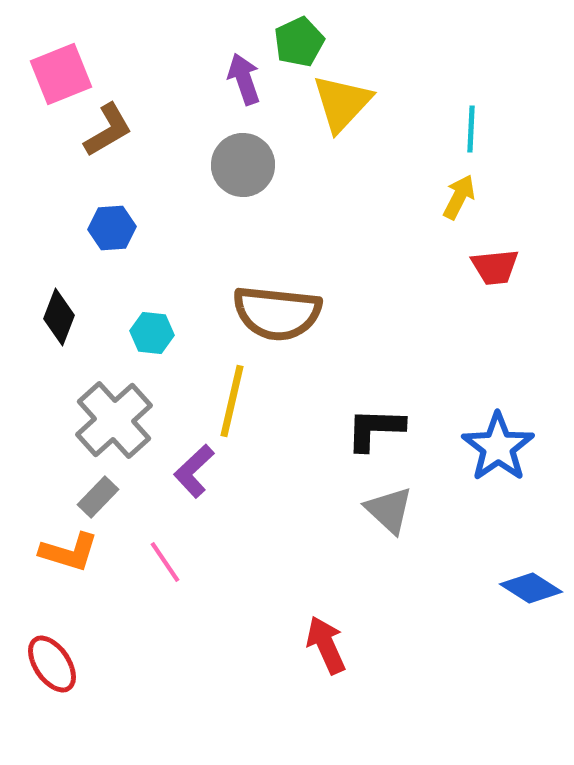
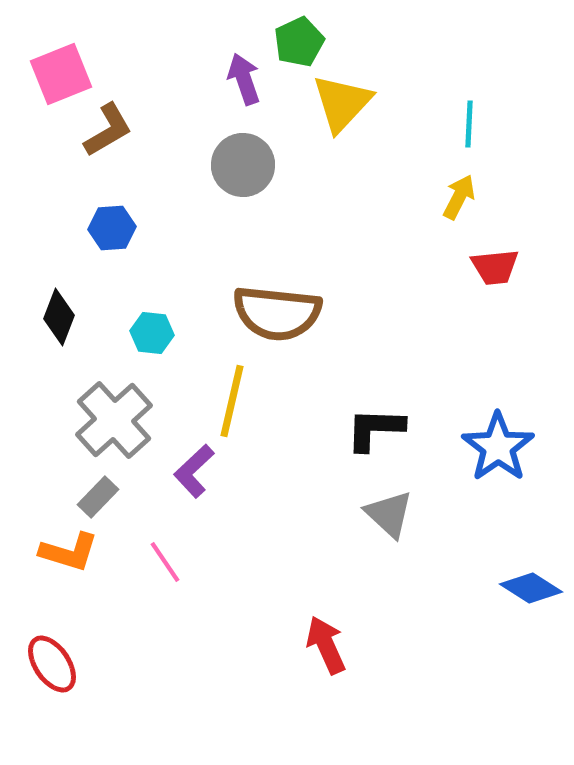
cyan line: moved 2 px left, 5 px up
gray triangle: moved 4 px down
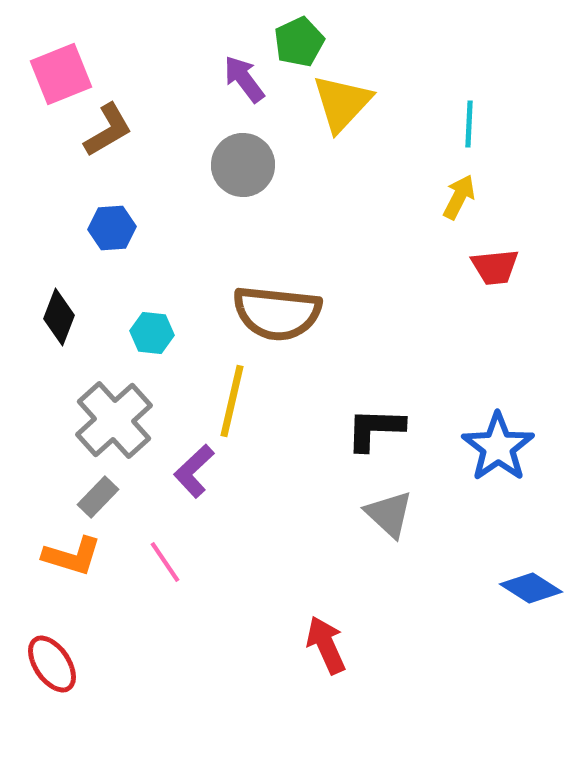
purple arrow: rotated 18 degrees counterclockwise
orange L-shape: moved 3 px right, 4 px down
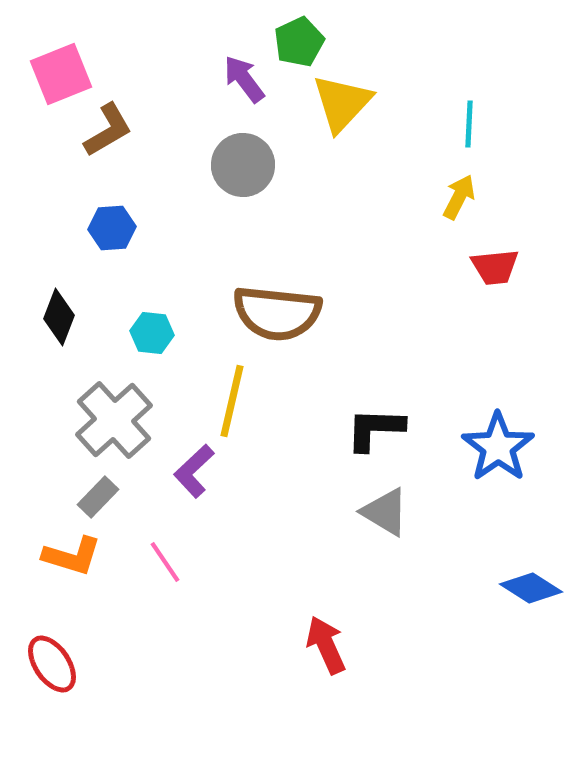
gray triangle: moved 4 px left, 2 px up; rotated 12 degrees counterclockwise
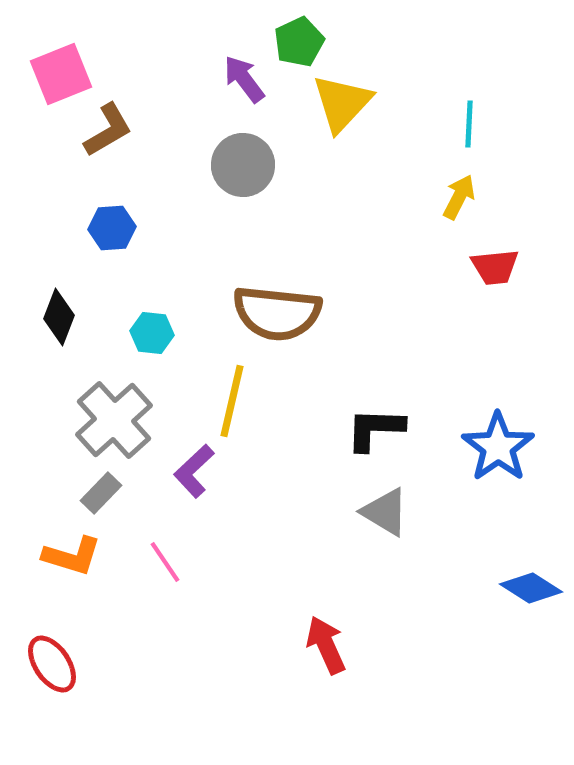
gray rectangle: moved 3 px right, 4 px up
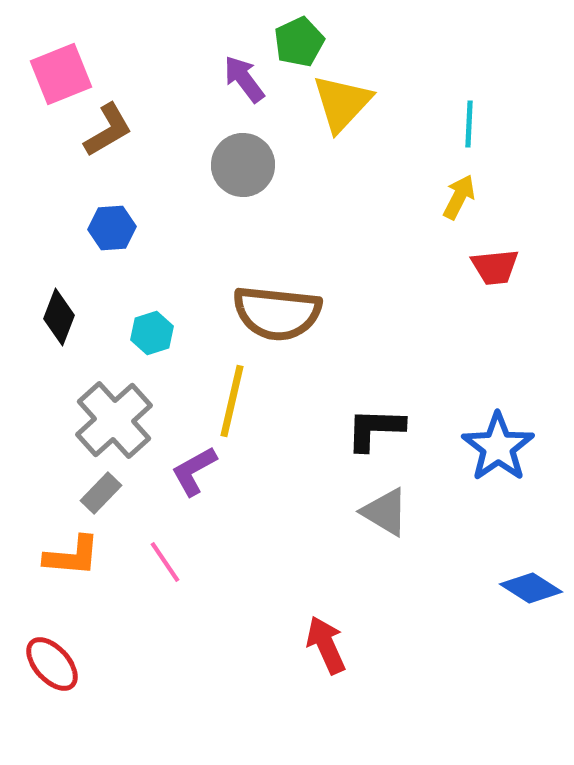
cyan hexagon: rotated 24 degrees counterclockwise
purple L-shape: rotated 14 degrees clockwise
orange L-shape: rotated 12 degrees counterclockwise
red ellipse: rotated 8 degrees counterclockwise
